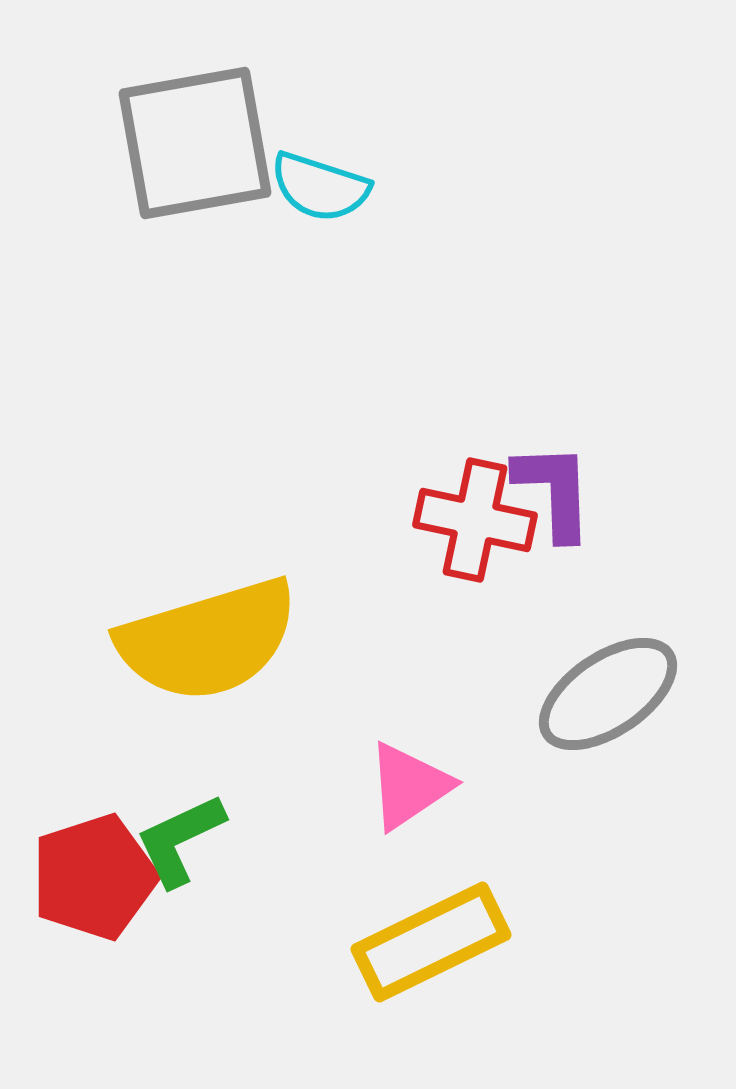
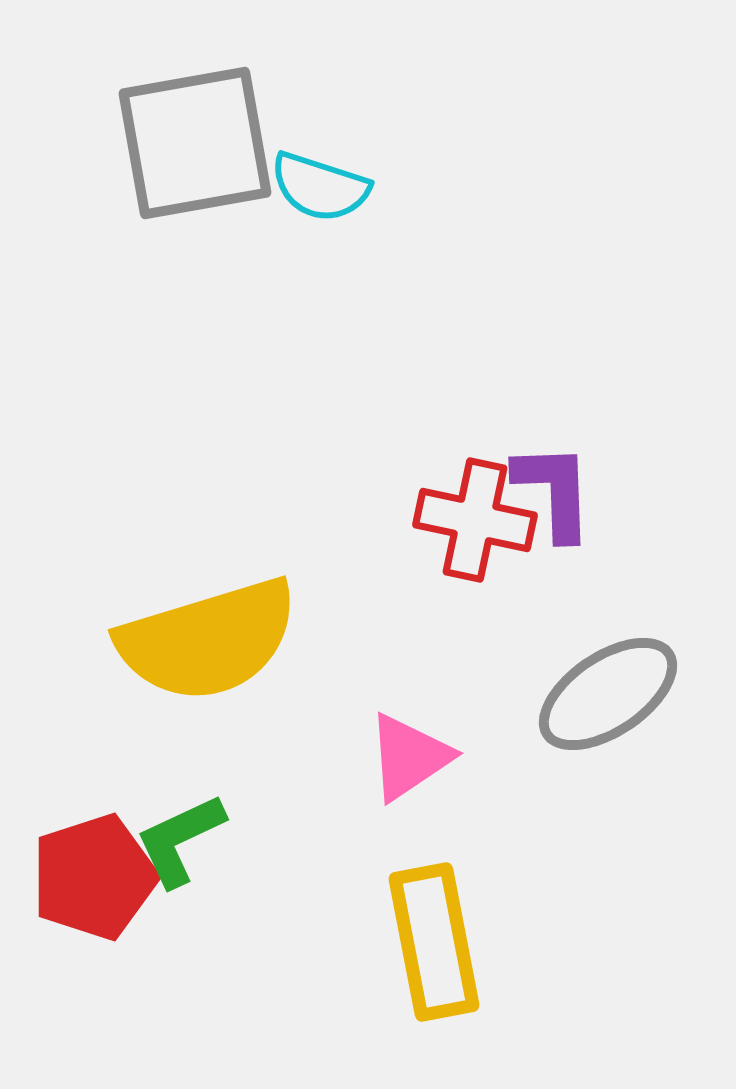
pink triangle: moved 29 px up
yellow rectangle: moved 3 px right; rotated 75 degrees counterclockwise
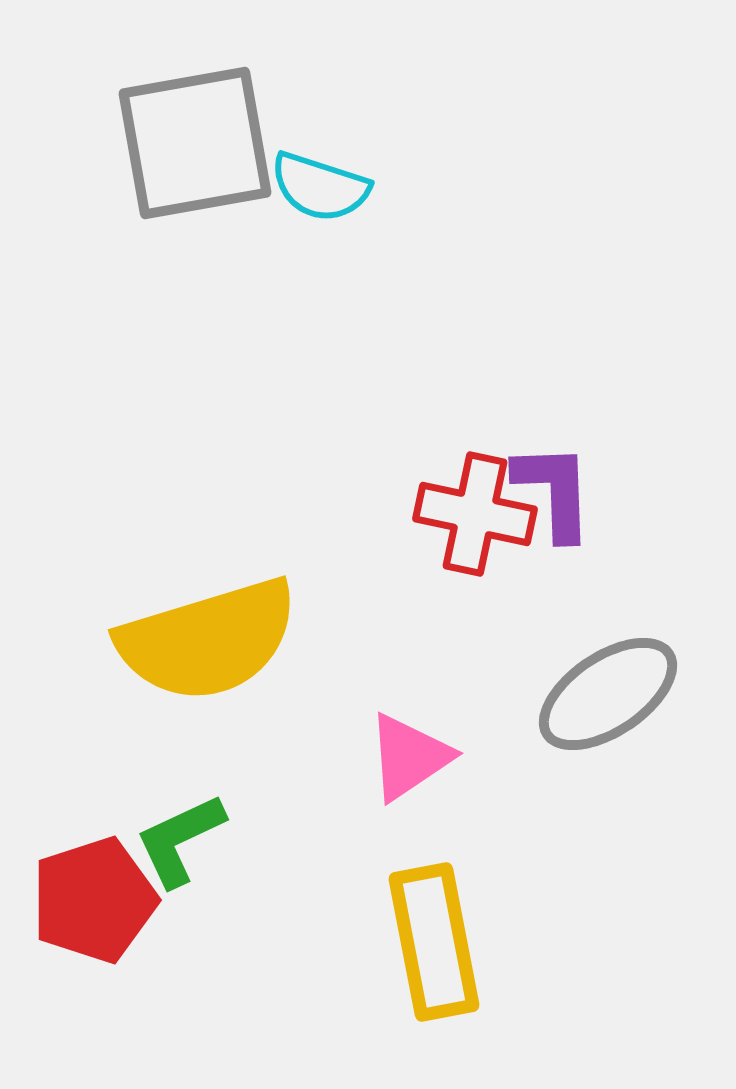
red cross: moved 6 px up
red pentagon: moved 23 px down
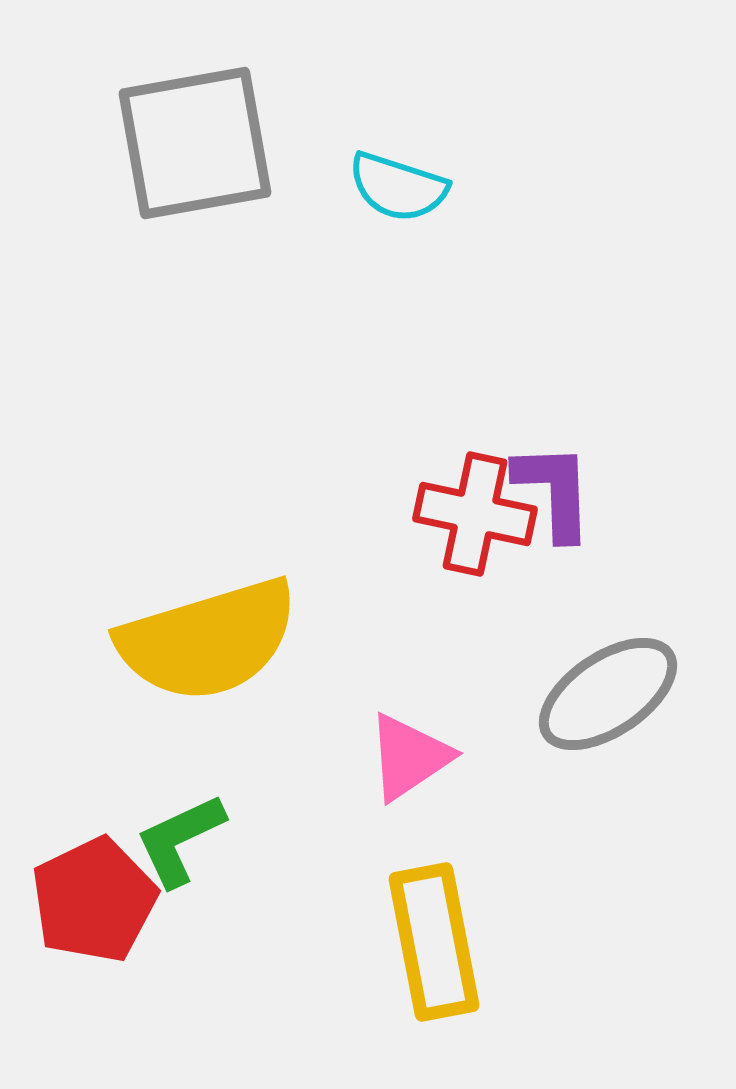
cyan semicircle: moved 78 px right
red pentagon: rotated 8 degrees counterclockwise
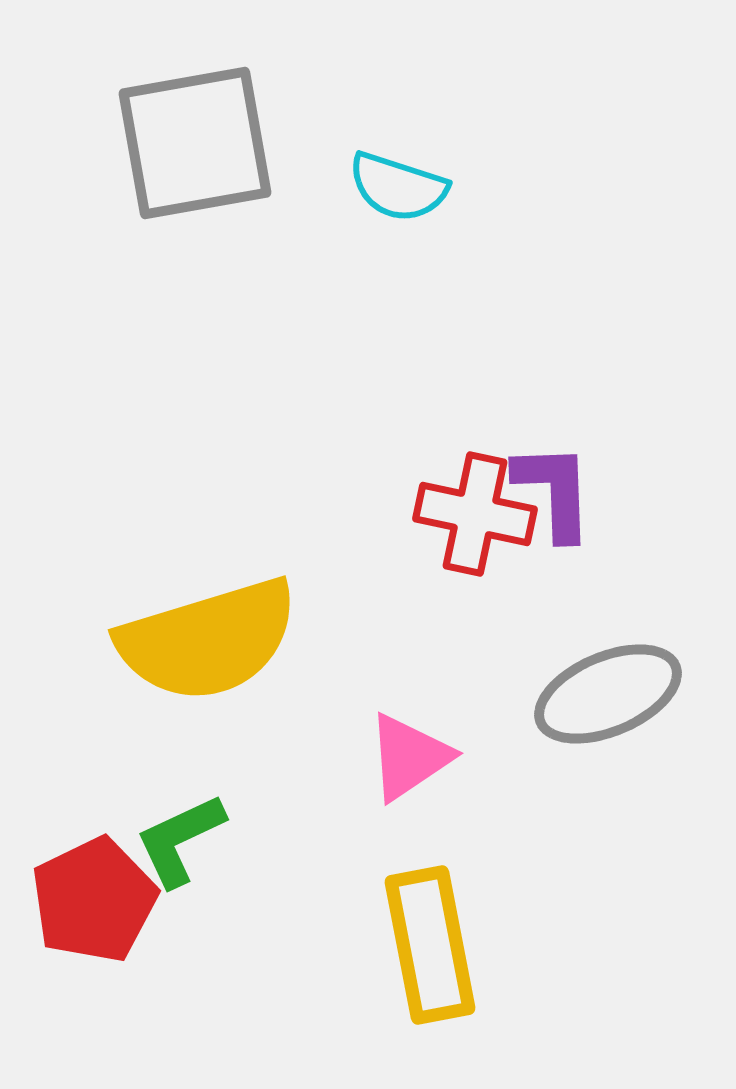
gray ellipse: rotated 11 degrees clockwise
yellow rectangle: moved 4 px left, 3 px down
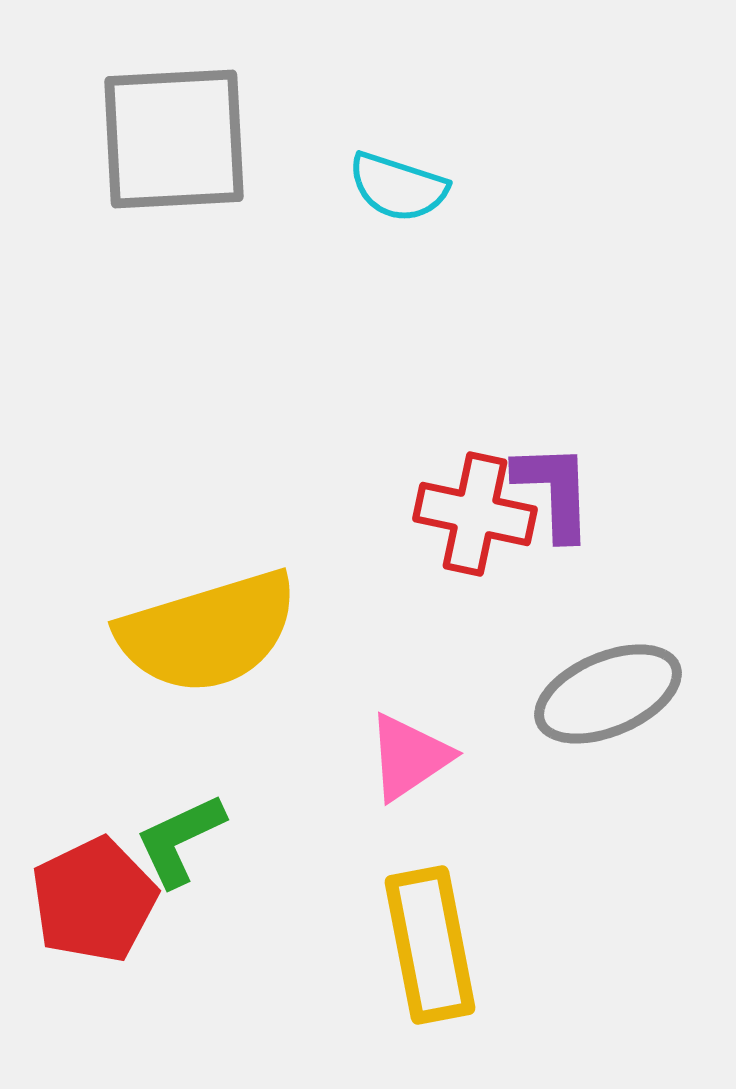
gray square: moved 21 px left, 4 px up; rotated 7 degrees clockwise
yellow semicircle: moved 8 px up
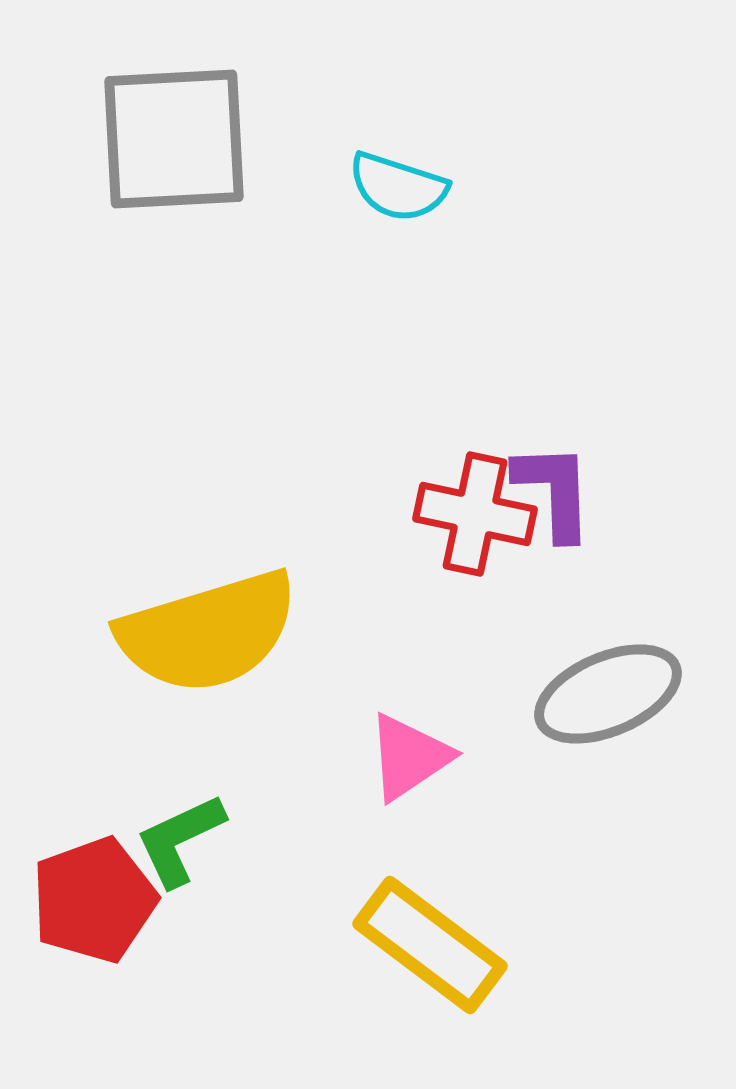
red pentagon: rotated 6 degrees clockwise
yellow rectangle: rotated 42 degrees counterclockwise
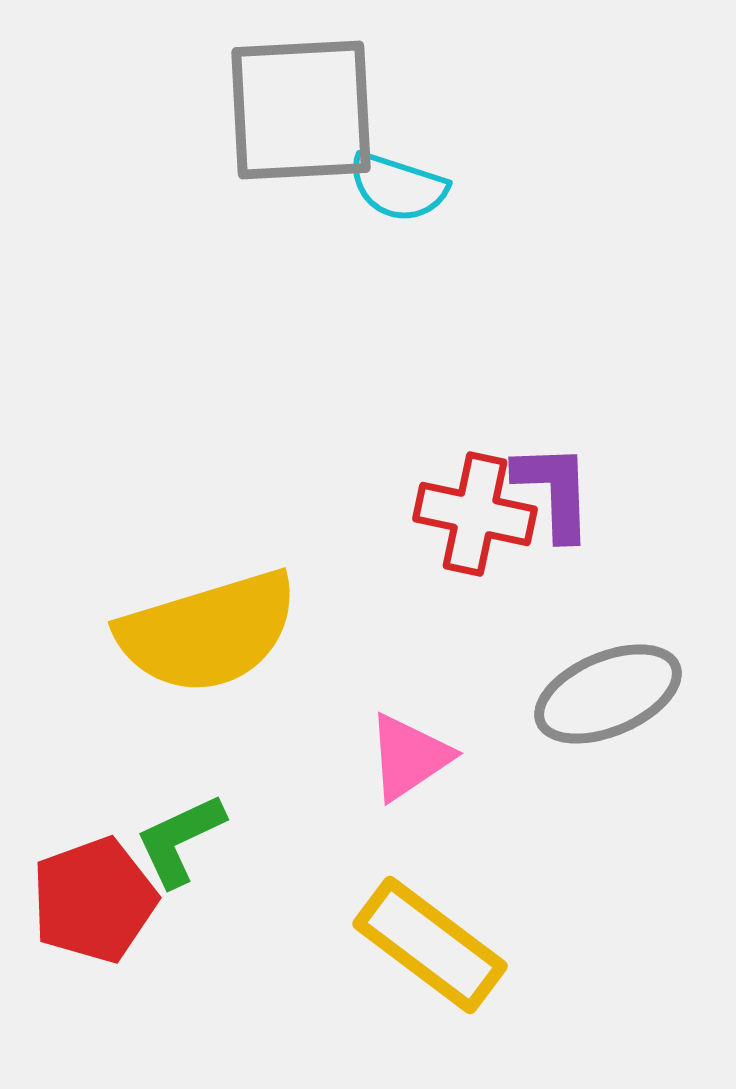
gray square: moved 127 px right, 29 px up
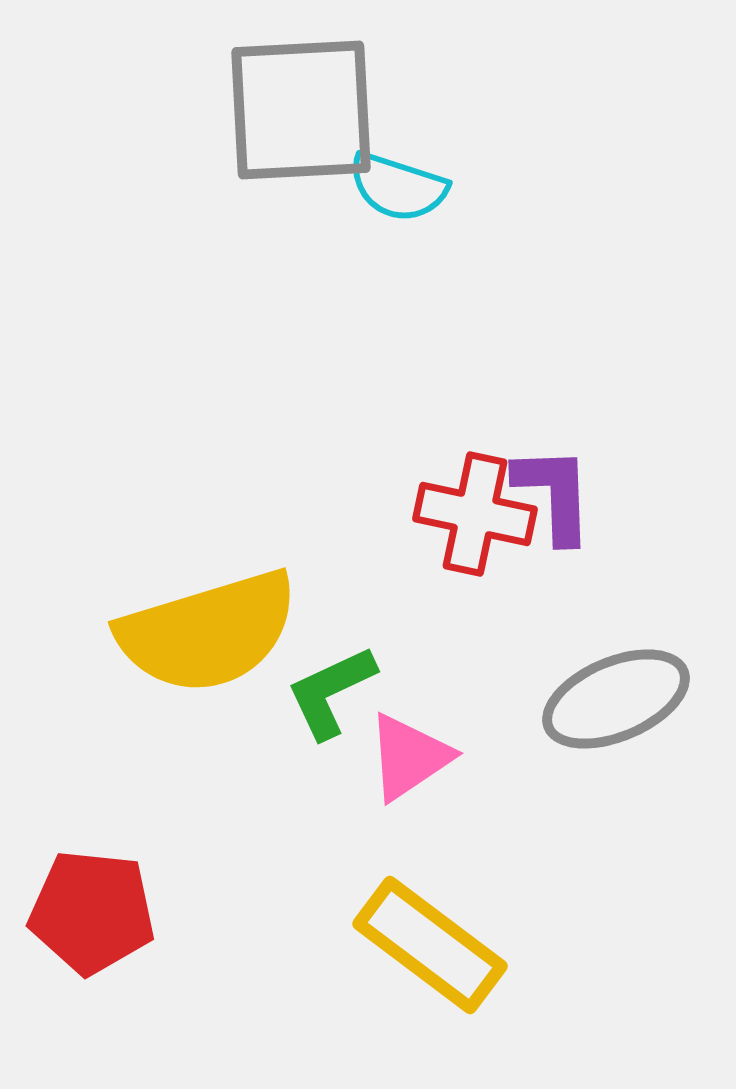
purple L-shape: moved 3 px down
gray ellipse: moved 8 px right, 5 px down
green L-shape: moved 151 px right, 148 px up
red pentagon: moved 2 px left, 12 px down; rotated 26 degrees clockwise
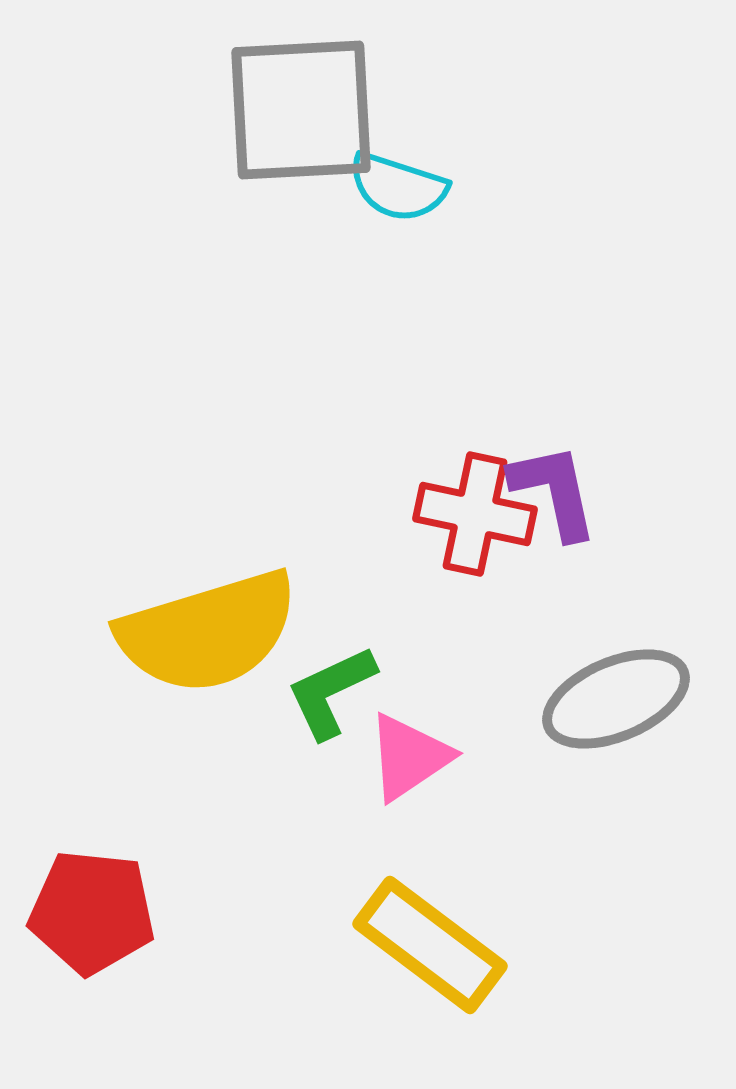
purple L-shape: moved 3 px up; rotated 10 degrees counterclockwise
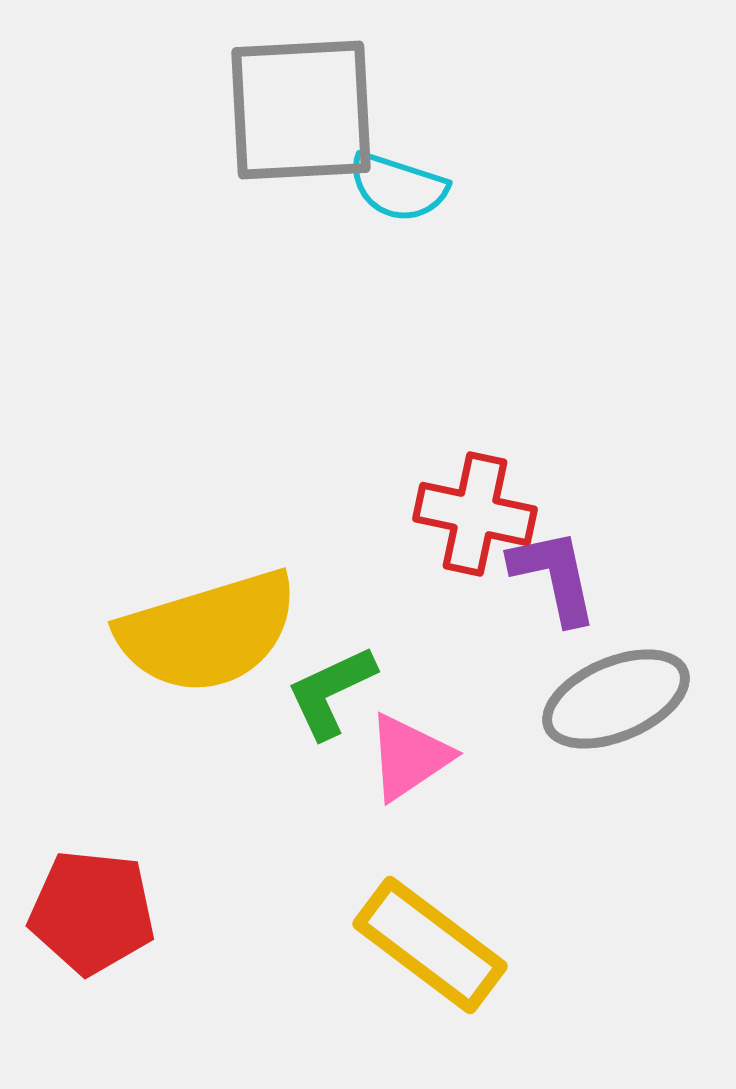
purple L-shape: moved 85 px down
